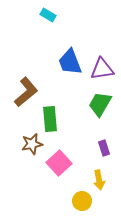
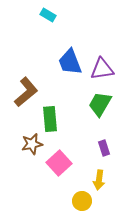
yellow arrow: rotated 18 degrees clockwise
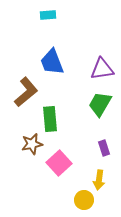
cyan rectangle: rotated 35 degrees counterclockwise
blue trapezoid: moved 18 px left
yellow circle: moved 2 px right, 1 px up
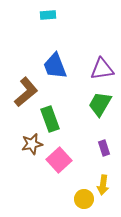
blue trapezoid: moved 3 px right, 4 px down
green rectangle: rotated 15 degrees counterclockwise
pink square: moved 3 px up
yellow arrow: moved 4 px right, 5 px down
yellow circle: moved 1 px up
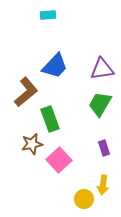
blue trapezoid: rotated 116 degrees counterclockwise
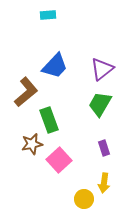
purple triangle: rotated 30 degrees counterclockwise
green rectangle: moved 1 px left, 1 px down
yellow arrow: moved 1 px right, 2 px up
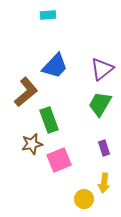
pink square: rotated 20 degrees clockwise
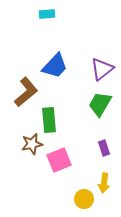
cyan rectangle: moved 1 px left, 1 px up
green rectangle: rotated 15 degrees clockwise
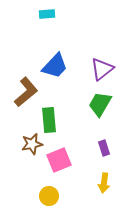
yellow circle: moved 35 px left, 3 px up
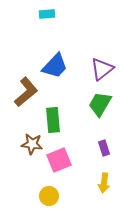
green rectangle: moved 4 px right
brown star: rotated 20 degrees clockwise
